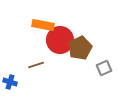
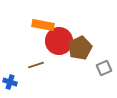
red circle: moved 1 px left, 1 px down
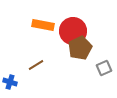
red circle: moved 14 px right, 10 px up
brown line: rotated 14 degrees counterclockwise
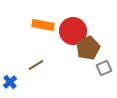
brown pentagon: moved 8 px right
blue cross: rotated 32 degrees clockwise
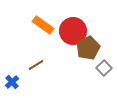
orange rectangle: rotated 25 degrees clockwise
gray square: rotated 21 degrees counterclockwise
blue cross: moved 2 px right
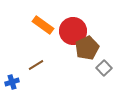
brown pentagon: moved 1 px left
blue cross: rotated 24 degrees clockwise
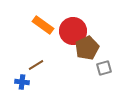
gray square: rotated 28 degrees clockwise
blue cross: moved 10 px right; rotated 24 degrees clockwise
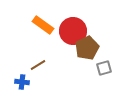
brown line: moved 2 px right
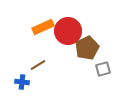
orange rectangle: moved 2 px down; rotated 60 degrees counterclockwise
red circle: moved 5 px left
gray square: moved 1 px left, 1 px down
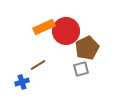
orange rectangle: moved 1 px right
red circle: moved 2 px left
gray square: moved 22 px left
blue cross: rotated 24 degrees counterclockwise
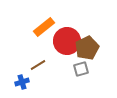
orange rectangle: rotated 15 degrees counterclockwise
red circle: moved 1 px right, 10 px down
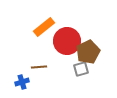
brown pentagon: moved 1 px right, 4 px down
brown line: moved 1 px right, 2 px down; rotated 28 degrees clockwise
